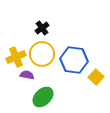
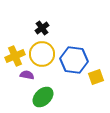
yellow cross: moved 1 px left, 1 px up
yellow square: rotated 28 degrees clockwise
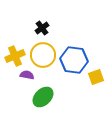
yellow circle: moved 1 px right, 1 px down
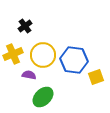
black cross: moved 17 px left, 2 px up
yellow cross: moved 2 px left, 2 px up
purple semicircle: moved 2 px right
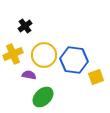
yellow circle: moved 1 px right
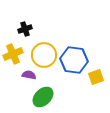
black cross: moved 3 px down; rotated 16 degrees clockwise
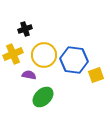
yellow square: moved 2 px up
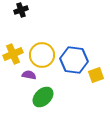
black cross: moved 4 px left, 19 px up
yellow circle: moved 2 px left
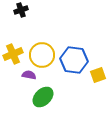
yellow square: moved 2 px right
